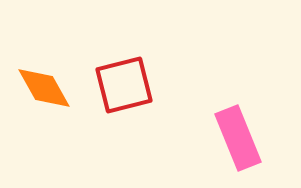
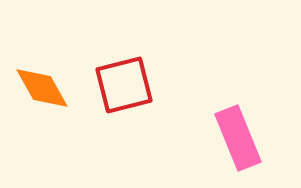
orange diamond: moved 2 px left
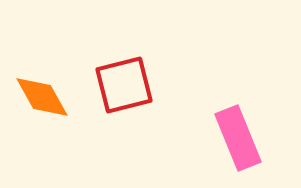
orange diamond: moved 9 px down
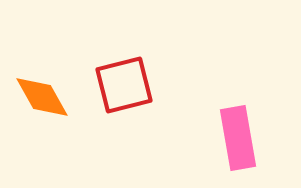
pink rectangle: rotated 12 degrees clockwise
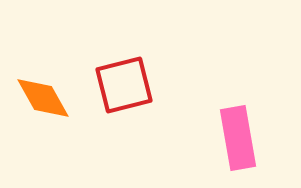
orange diamond: moved 1 px right, 1 px down
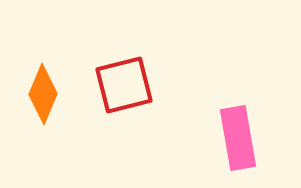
orange diamond: moved 4 px up; rotated 52 degrees clockwise
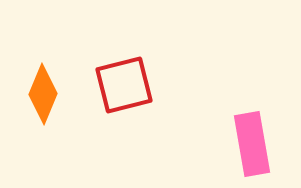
pink rectangle: moved 14 px right, 6 px down
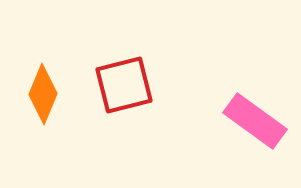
pink rectangle: moved 3 px right, 23 px up; rotated 44 degrees counterclockwise
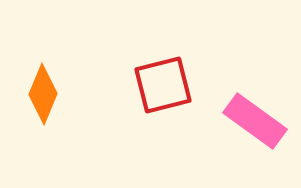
red square: moved 39 px right
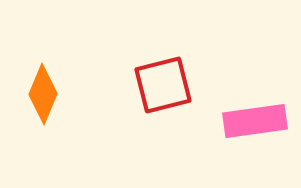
pink rectangle: rotated 44 degrees counterclockwise
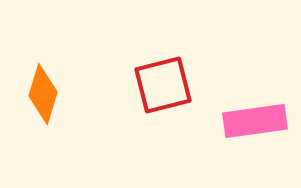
orange diamond: rotated 6 degrees counterclockwise
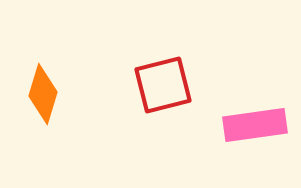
pink rectangle: moved 4 px down
